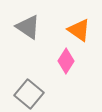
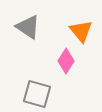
orange triangle: moved 2 px right, 1 px down; rotated 15 degrees clockwise
gray square: moved 8 px right; rotated 24 degrees counterclockwise
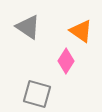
orange triangle: rotated 15 degrees counterclockwise
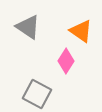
gray square: rotated 12 degrees clockwise
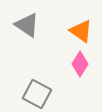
gray triangle: moved 1 px left, 2 px up
pink diamond: moved 14 px right, 3 px down
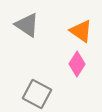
pink diamond: moved 3 px left
